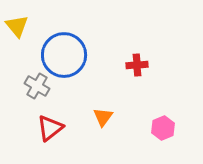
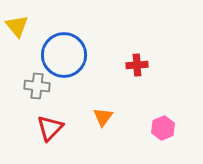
gray cross: rotated 25 degrees counterclockwise
red triangle: rotated 8 degrees counterclockwise
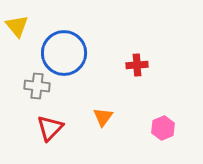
blue circle: moved 2 px up
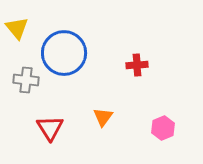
yellow triangle: moved 2 px down
gray cross: moved 11 px left, 6 px up
red triangle: rotated 16 degrees counterclockwise
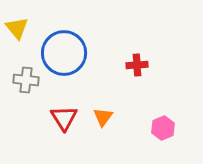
red triangle: moved 14 px right, 10 px up
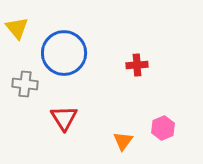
gray cross: moved 1 px left, 4 px down
orange triangle: moved 20 px right, 24 px down
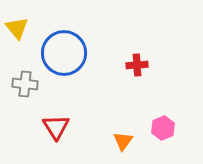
red triangle: moved 8 px left, 9 px down
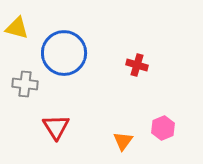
yellow triangle: rotated 35 degrees counterclockwise
red cross: rotated 20 degrees clockwise
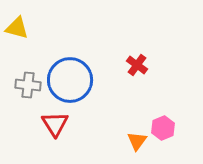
blue circle: moved 6 px right, 27 px down
red cross: rotated 20 degrees clockwise
gray cross: moved 3 px right, 1 px down
red triangle: moved 1 px left, 3 px up
orange triangle: moved 14 px right
